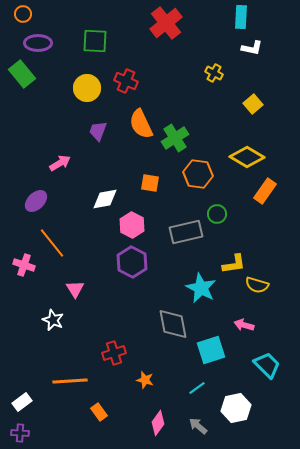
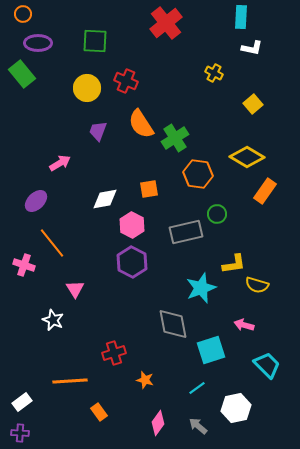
orange semicircle at (141, 124): rotated 8 degrees counterclockwise
orange square at (150, 183): moved 1 px left, 6 px down; rotated 18 degrees counterclockwise
cyan star at (201, 288): rotated 24 degrees clockwise
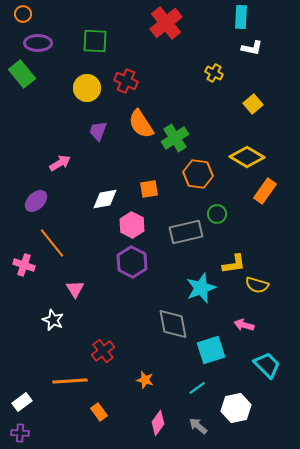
red cross at (114, 353): moved 11 px left, 2 px up; rotated 20 degrees counterclockwise
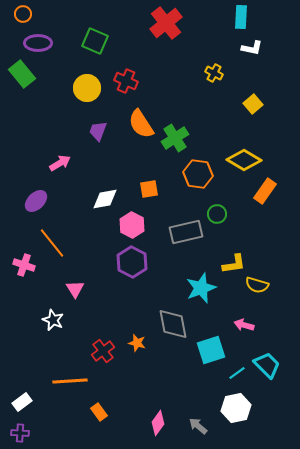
green square at (95, 41): rotated 20 degrees clockwise
yellow diamond at (247, 157): moved 3 px left, 3 px down
orange star at (145, 380): moved 8 px left, 37 px up
cyan line at (197, 388): moved 40 px right, 15 px up
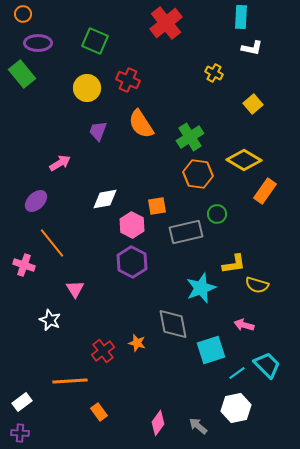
red cross at (126, 81): moved 2 px right, 1 px up
green cross at (175, 138): moved 15 px right, 1 px up
orange square at (149, 189): moved 8 px right, 17 px down
white star at (53, 320): moved 3 px left
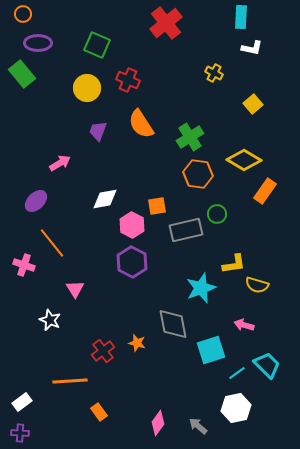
green square at (95, 41): moved 2 px right, 4 px down
gray rectangle at (186, 232): moved 2 px up
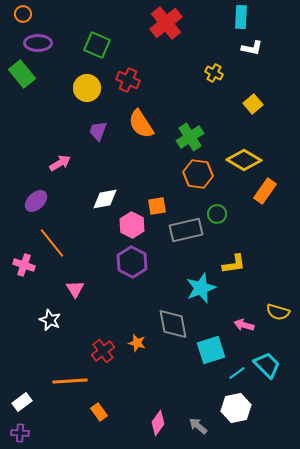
yellow semicircle at (257, 285): moved 21 px right, 27 px down
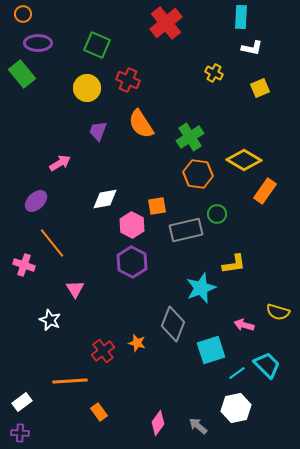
yellow square at (253, 104): moved 7 px right, 16 px up; rotated 18 degrees clockwise
gray diamond at (173, 324): rotated 32 degrees clockwise
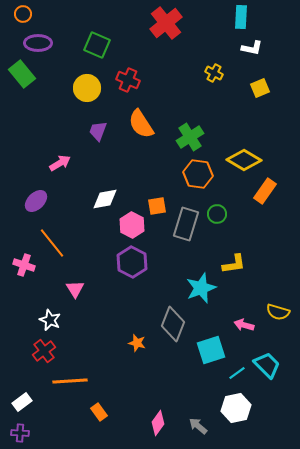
gray rectangle at (186, 230): moved 6 px up; rotated 60 degrees counterclockwise
red cross at (103, 351): moved 59 px left
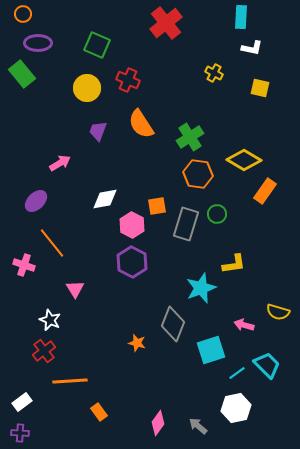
yellow square at (260, 88): rotated 36 degrees clockwise
